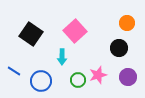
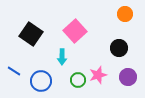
orange circle: moved 2 px left, 9 px up
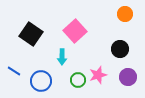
black circle: moved 1 px right, 1 px down
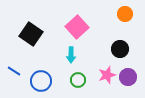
pink square: moved 2 px right, 4 px up
cyan arrow: moved 9 px right, 2 px up
pink star: moved 9 px right
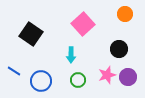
pink square: moved 6 px right, 3 px up
black circle: moved 1 px left
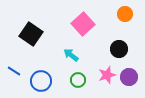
cyan arrow: rotated 126 degrees clockwise
purple circle: moved 1 px right
